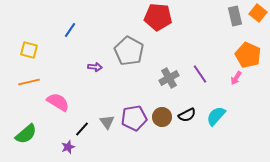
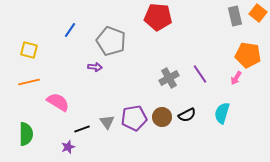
gray pentagon: moved 18 px left, 10 px up; rotated 8 degrees counterclockwise
orange pentagon: rotated 15 degrees counterclockwise
cyan semicircle: moved 6 px right, 3 px up; rotated 25 degrees counterclockwise
black line: rotated 28 degrees clockwise
green semicircle: rotated 50 degrees counterclockwise
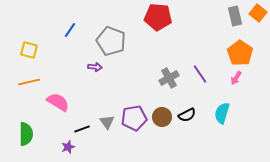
orange pentagon: moved 8 px left, 2 px up; rotated 25 degrees clockwise
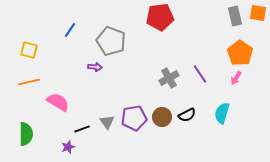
orange square: rotated 30 degrees counterclockwise
red pentagon: moved 2 px right; rotated 12 degrees counterclockwise
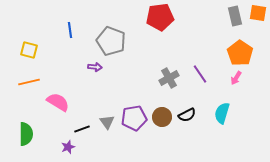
blue line: rotated 42 degrees counterclockwise
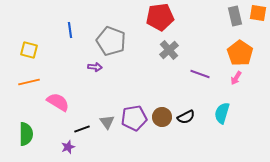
purple line: rotated 36 degrees counterclockwise
gray cross: moved 28 px up; rotated 12 degrees counterclockwise
black semicircle: moved 1 px left, 2 px down
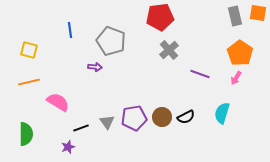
black line: moved 1 px left, 1 px up
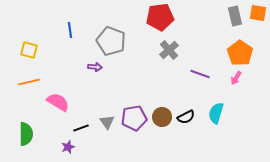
cyan semicircle: moved 6 px left
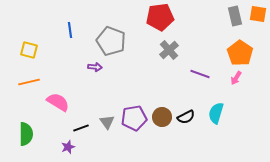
orange square: moved 1 px down
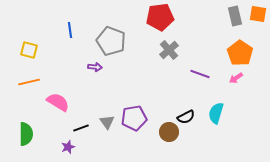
pink arrow: rotated 24 degrees clockwise
brown circle: moved 7 px right, 15 px down
